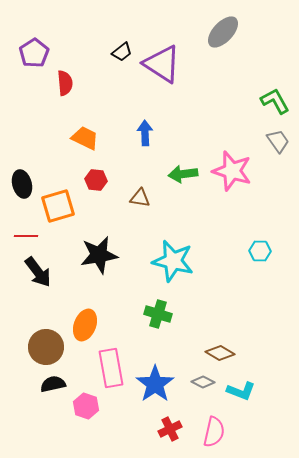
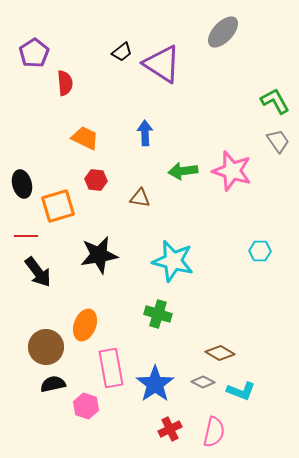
green arrow: moved 3 px up
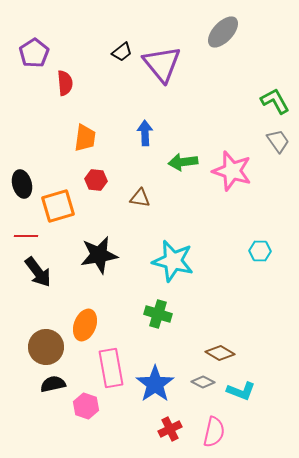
purple triangle: rotated 18 degrees clockwise
orange trapezoid: rotated 72 degrees clockwise
green arrow: moved 9 px up
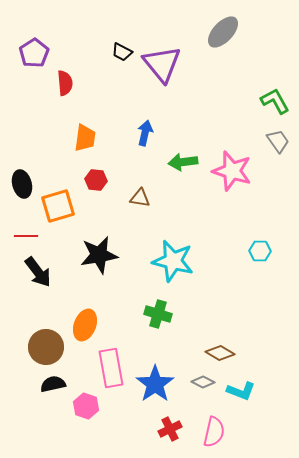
black trapezoid: rotated 65 degrees clockwise
blue arrow: rotated 15 degrees clockwise
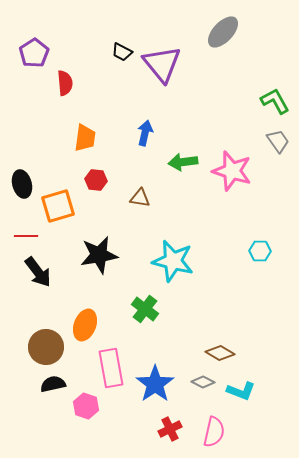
green cross: moved 13 px left, 5 px up; rotated 20 degrees clockwise
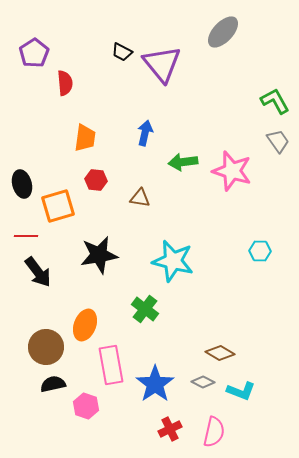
pink rectangle: moved 3 px up
